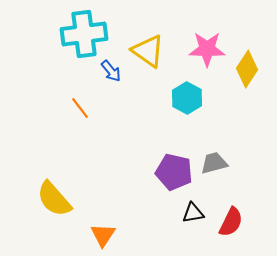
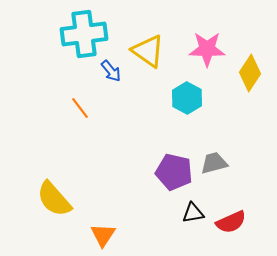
yellow diamond: moved 3 px right, 4 px down
red semicircle: rotated 40 degrees clockwise
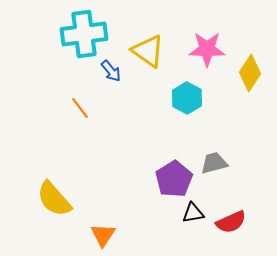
purple pentagon: moved 7 px down; rotated 27 degrees clockwise
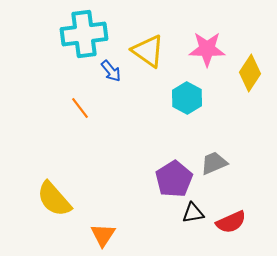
gray trapezoid: rotated 8 degrees counterclockwise
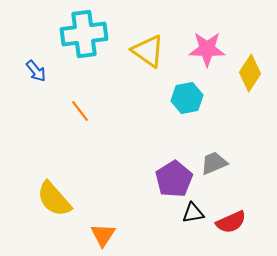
blue arrow: moved 75 px left
cyan hexagon: rotated 20 degrees clockwise
orange line: moved 3 px down
